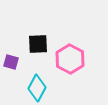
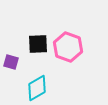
pink hexagon: moved 2 px left, 12 px up; rotated 8 degrees counterclockwise
cyan diamond: rotated 32 degrees clockwise
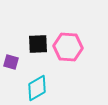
pink hexagon: rotated 16 degrees counterclockwise
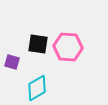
black square: rotated 10 degrees clockwise
purple square: moved 1 px right
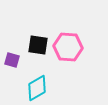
black square: moved 1 px down
purple square: moved 2 px up
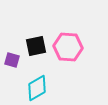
black square: moved 2 px left, 1 px down; rotated 20 degrees counterclockwise
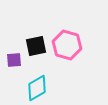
pink hexagon: moved 1 px left, 2 px up; rotated 12 degrees clockwise
purple square: moved 2 px right; rotated 21 degrees counterclockwise
